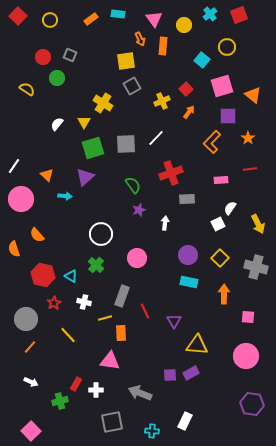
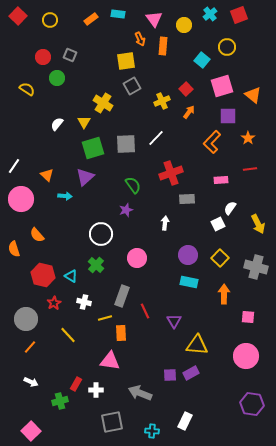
purple star at (139, 210): moved 13 px left
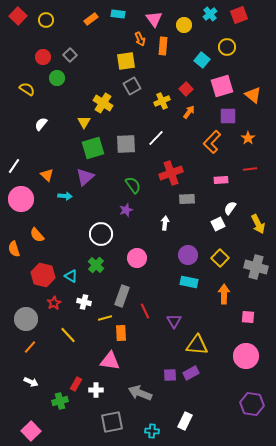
yellow circle at (50, 20): moved 4 px left
gray square at (70, 55): rotated 24 degrees clockwise
white semicircle at (57, 124): moved 16 px left
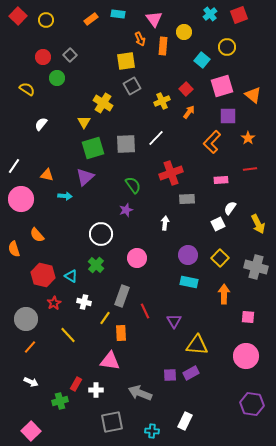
yellow circle at (184, 25): moved 7 px down
orange triangle at (47, 175): rotated 32 degrees counterclockwise
yellow line at (105, 318): rotated 40 degrees counterclockwise
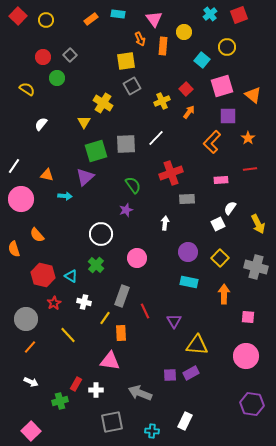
green square at (93, 148): moved 3 px right, 3 px down
purple circle at (188, 255): moved 3 px up
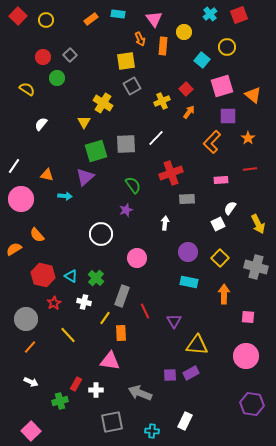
orange semicircle at (14, 249): rotated 77 degrees clockwise
green cross at (96, 265): moved 13 px down
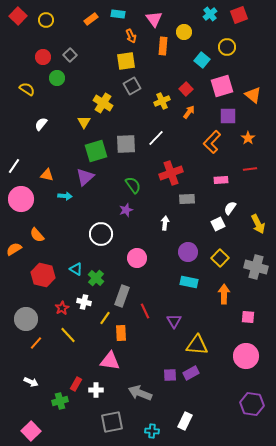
orange arrow at (140, 39): moved 9 px left, 3 px up
cyan triangle at (71, 276): moved 5 px right, 7 px up
red star at (54, 303): moved 8 px right, 5 px down
orange line at (30, 347): moved 6 px right, 4 px up
